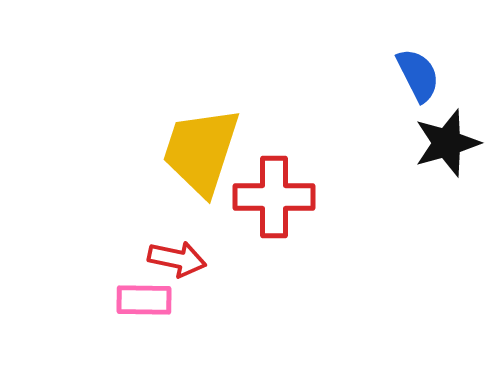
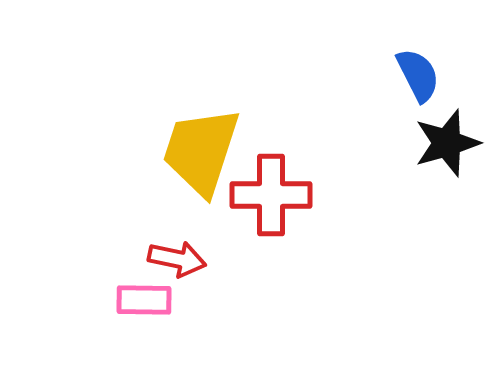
red cross: moved 3 px left, 2 px up
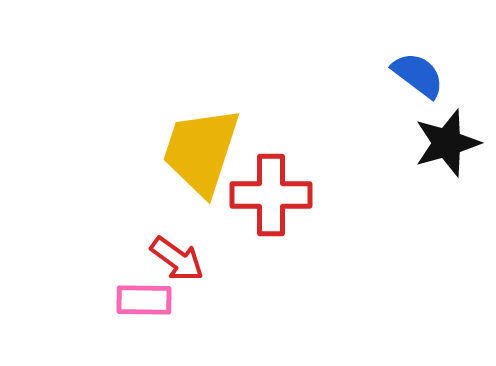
blue semicircle: rotated 26 degrees counterclockwise
red arrow: rotated 24 degrees clockwise
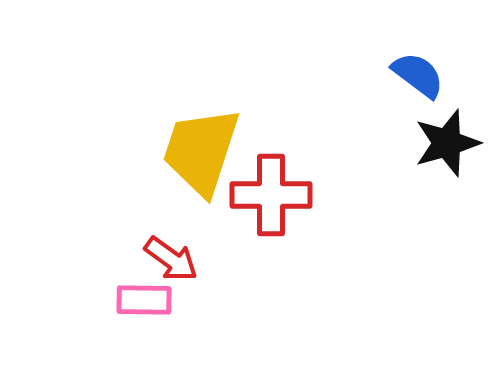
red arrow: moved 6 px left
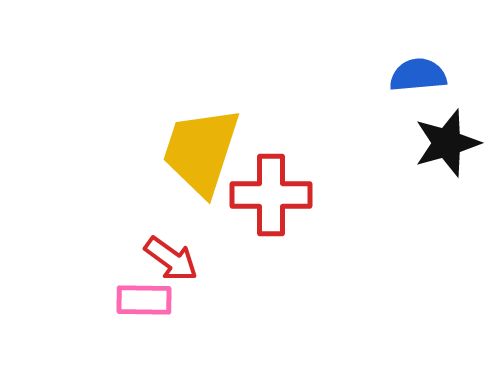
blue semicircle: rotated 42 degrees counterclockwise
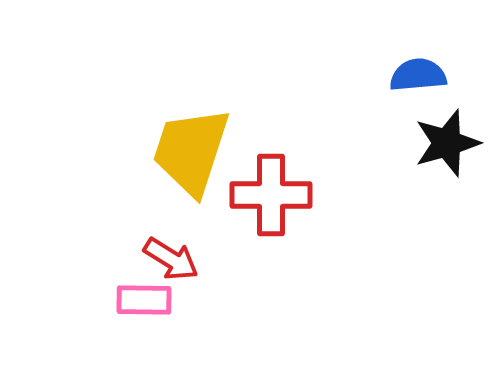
yellow trapezoid: moved 10 px left
red arrow: rotated 4 degrees counterclockwise
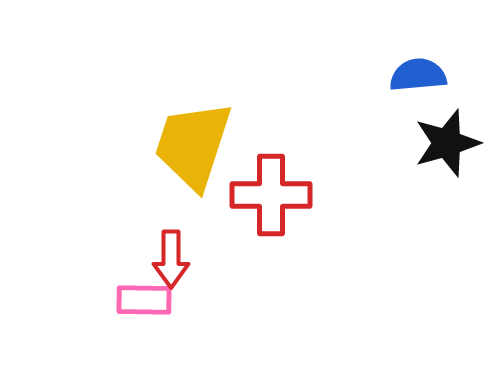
yellow trapezoid: moved 2 px right, 6 px up
red arrow: rotated 58 degrees clockwise
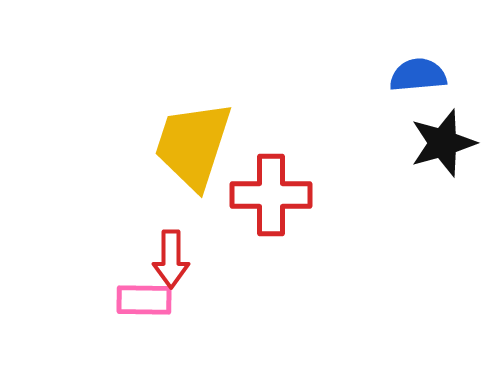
black star: moved 4 px left
